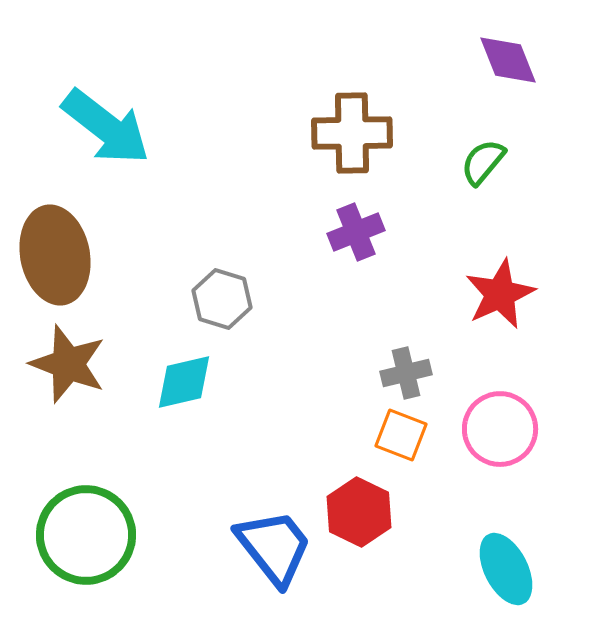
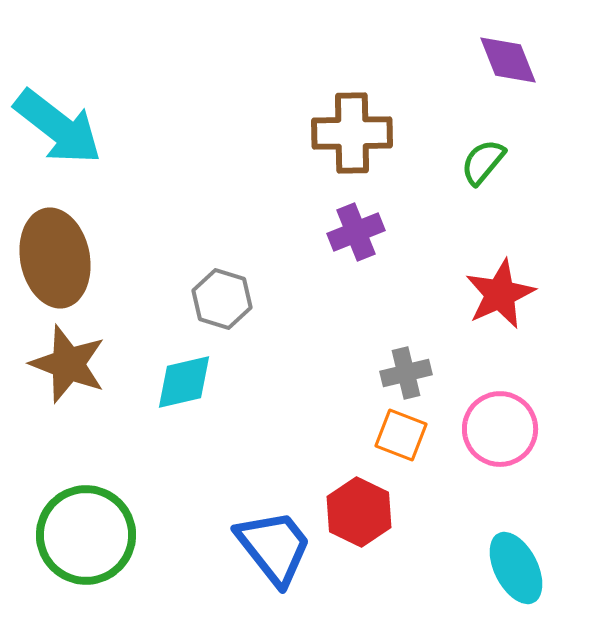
cyan arrow: moved 48 px left
brown ellipse: moved 3 px down
cyan ellipse: moved 10 px right, 1 px up
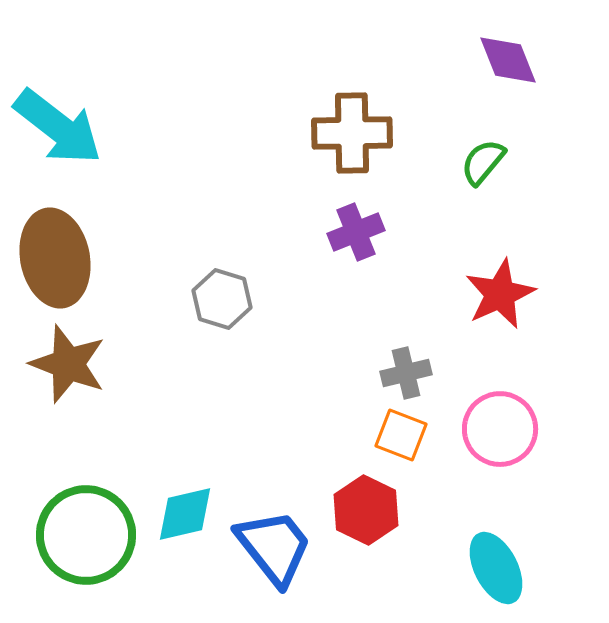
cyan diamond: moved 1 px right, 132 px down
red hexagon: moved 7 px right, 2 px up
cyan ellipse: moved 20 px left
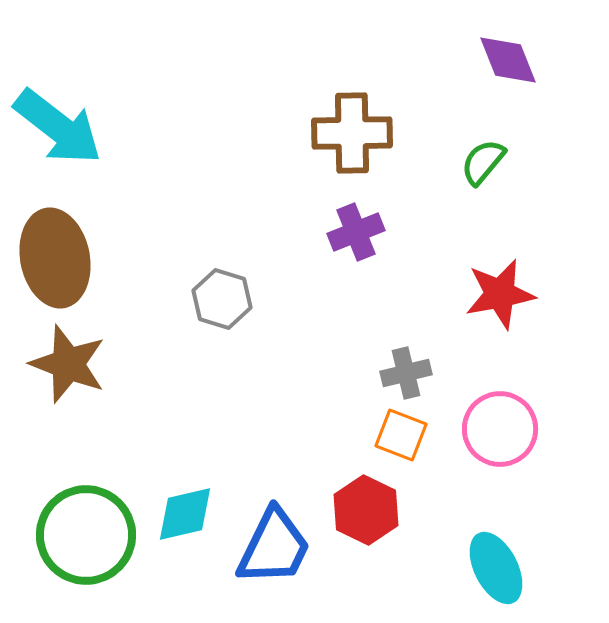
red star: rotated 14 degrees clockwise
blue trapezoid: rotated 64 degrees clockwise
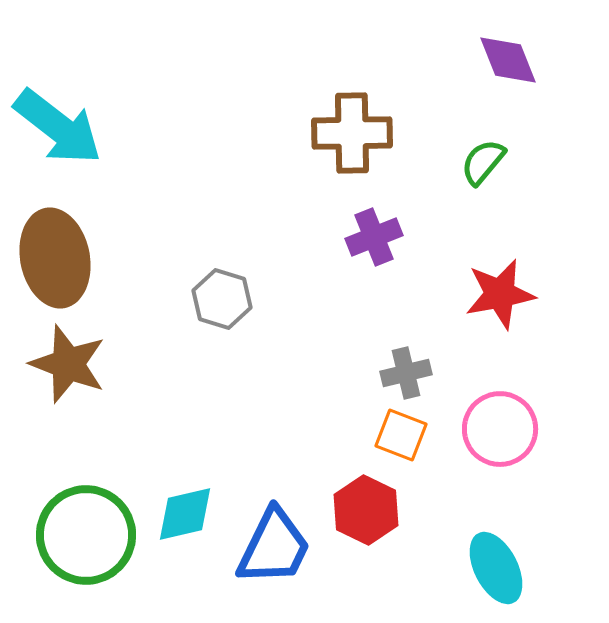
purple cross: moved 18 px right, 5 px down
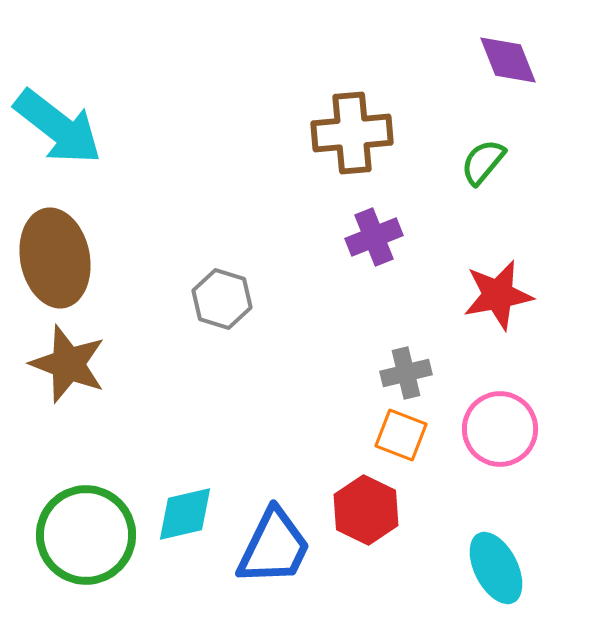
brown cross: rotated 4 degrees counterclockwise
red star: moved 2 px left, 1 px down
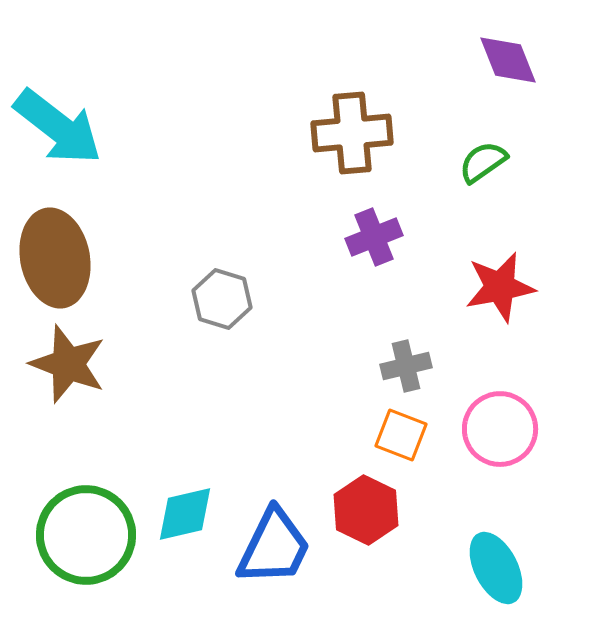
green semicircle: rotated 15 degrees clockwise
red star: moved 2 px right, 8 px up
gray cross: moved 7 px up
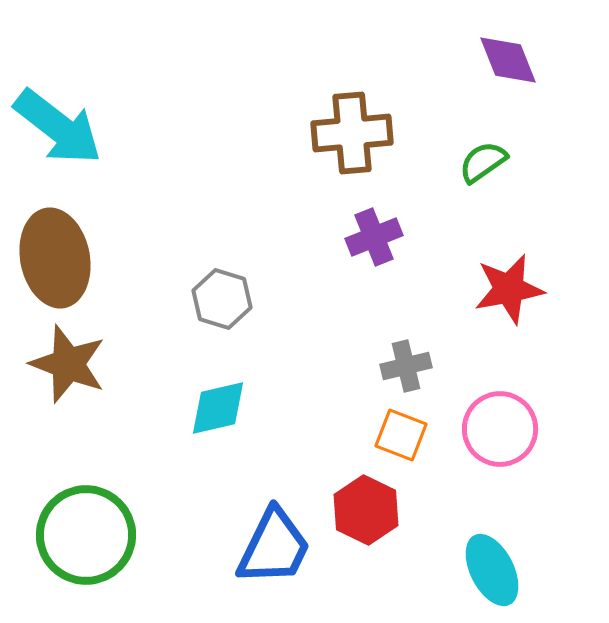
red star: moved 9 px right, 2 px down
cyan diamond: moved 33 px right, 106 px up
cyan ellipse: moved 4 px left, 2 px down
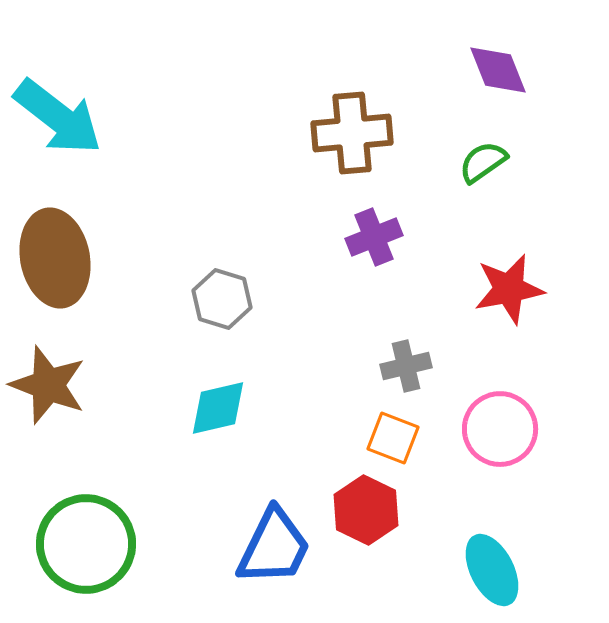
purple diamond: moved 10 px left, 10 px down
cyan arrow: moved 10 px up
brown star: moved 20 px left, 21 px down
orange square: moved 8 px left, 3 px down
green circle: moved 9 px down
